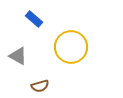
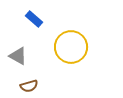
brown semicircle: moved 11 px left
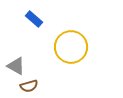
gray triangle: moved 2 px left, 10 px down
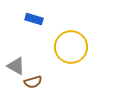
blue rectangle: rotated 24 degrees counterclockwise
brown semicircle: moved 4 px right, 4 px up
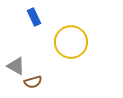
blue rectangle: moved 2 px up; rotated 48 degrees clockwise
yellow circle: moved 5 px up
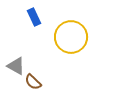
yellow circle: moved 5 px up
brown semicircle: rotated 60 degrees clockwise
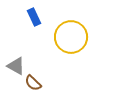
brown semicircle: moved 1 px down
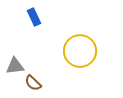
yellow circle: moved 9 px right, 14 px down
gray triangle: moved 1 px left; rotated 36 degrees counterclockwise
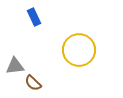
yellow circle: moved 1 px left, 1 px up
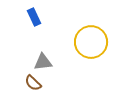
yellow circle: moved 12 px right, 8 px up
gray triangle: moved 28 px right, 4 px up
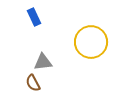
brown semicircle: rotated 18 degrees clockwise
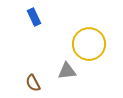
yellow circle: moved 2 px left, 2 px down
gray triangle: moved 24 px right, 9 px down
